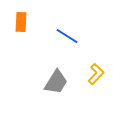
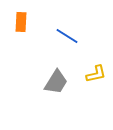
yellow L-shape: rotated 35 degrees clockwise
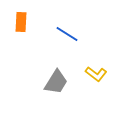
blue line: moved 2 px up
yellow L-shape: rotated 50 degrees clockwise
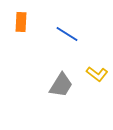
yellow L-shape: moved 1 px right
gray trapezoid: moved 5 px right, 3 px down
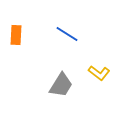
orange rectangle: moved 5 px left, 13 px down
yellow L-shape: moved 2 px right, 1 px up
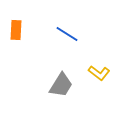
orange rectangle: moved 5 px up
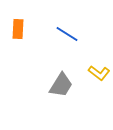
orange rectangle: moved 2 px right, 1 px up
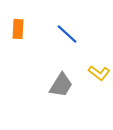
blue line: rotated 10 degrees clockwise
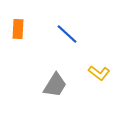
gray trapezoid: moved 6 px left
